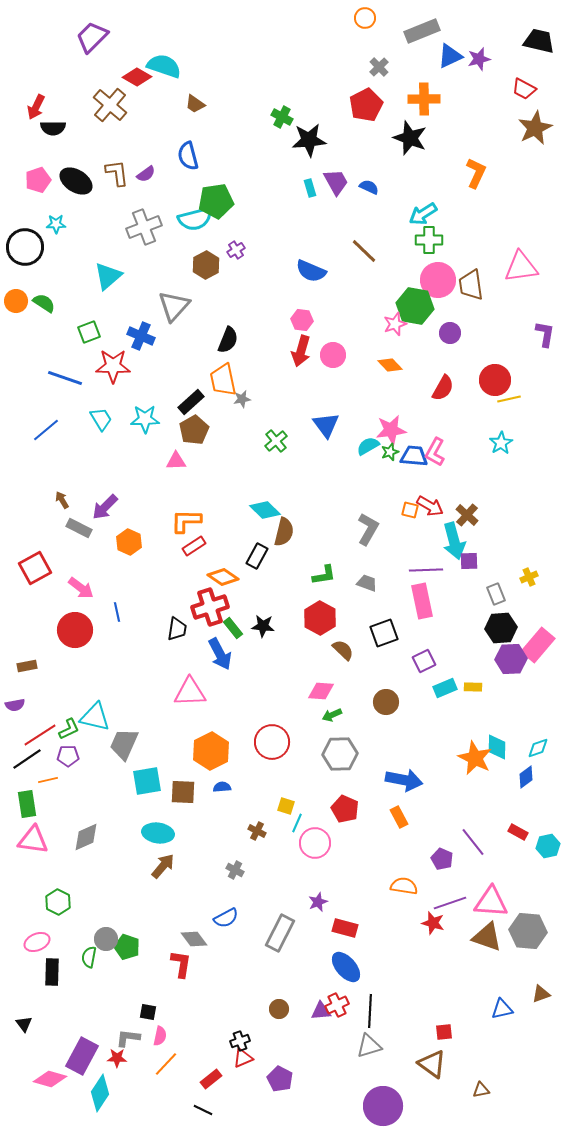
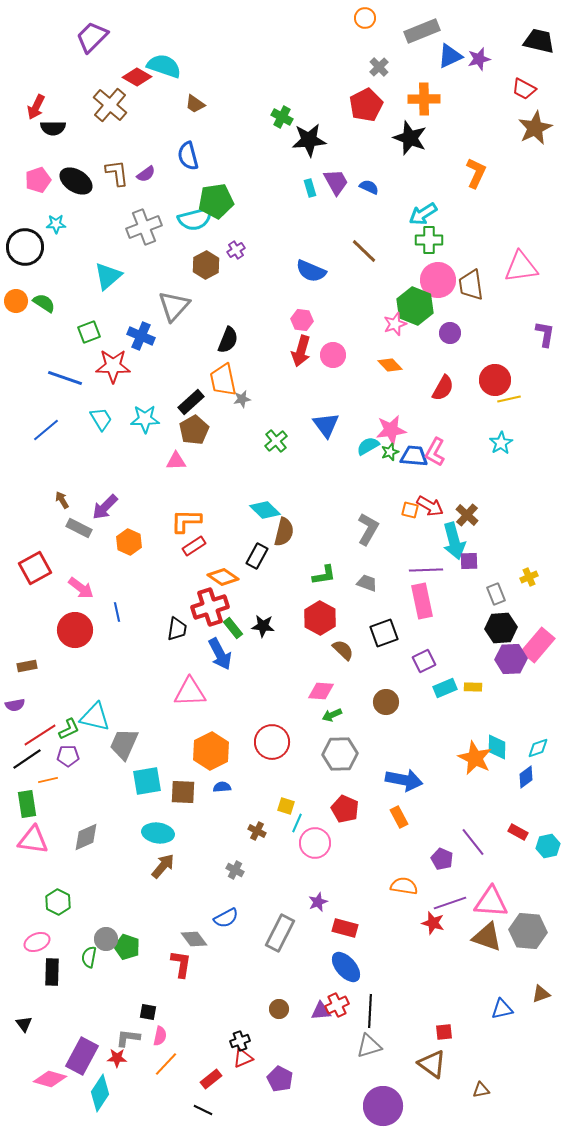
green hexagon at (415, 306): rotated 12 degrees clockwise
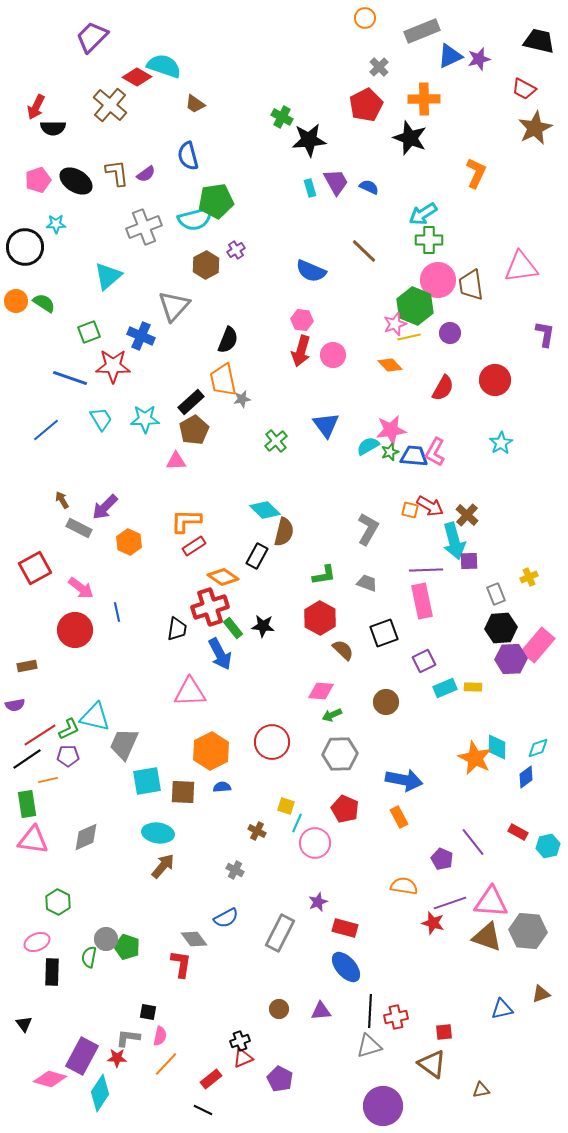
blue line at (65, 378): moved 5 px right
yellow line at (509, 399): moved 100 px left, 62 px up
red cross at (337, 1005): moved 59 px right, 12 px down; rotated 15 degrees clockwise
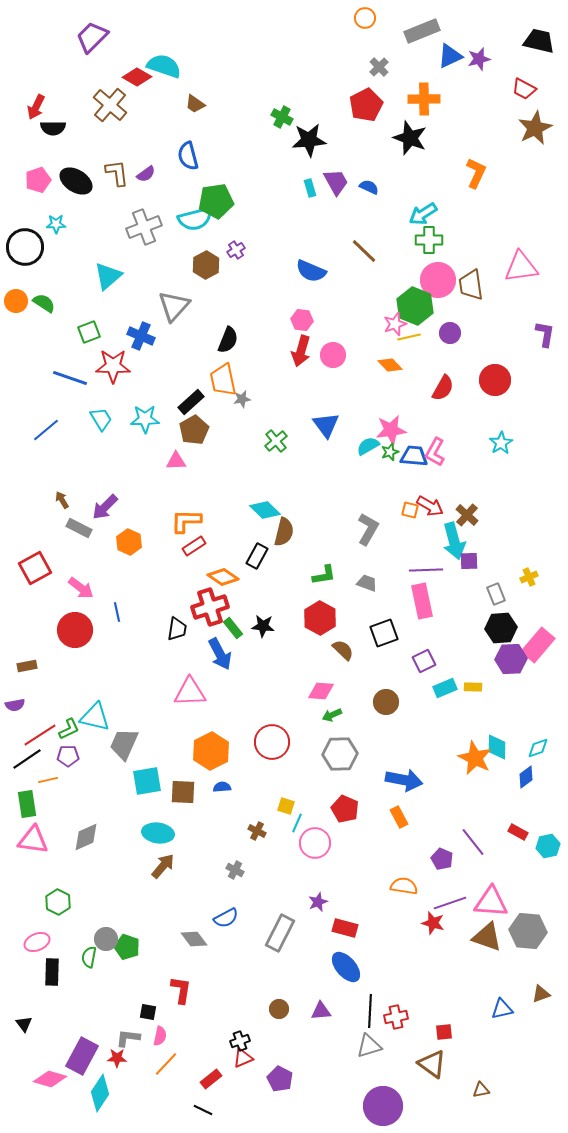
red L-shape at (181, 964): moved 26 px down
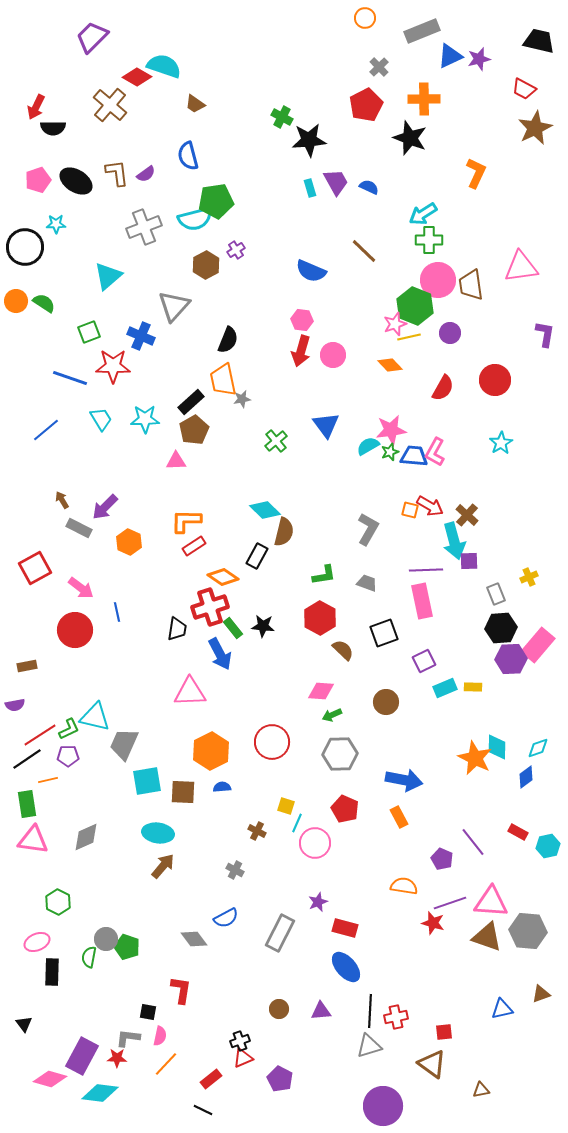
cyan diamond at (100, 1093): rotated 63 degrees clockwise
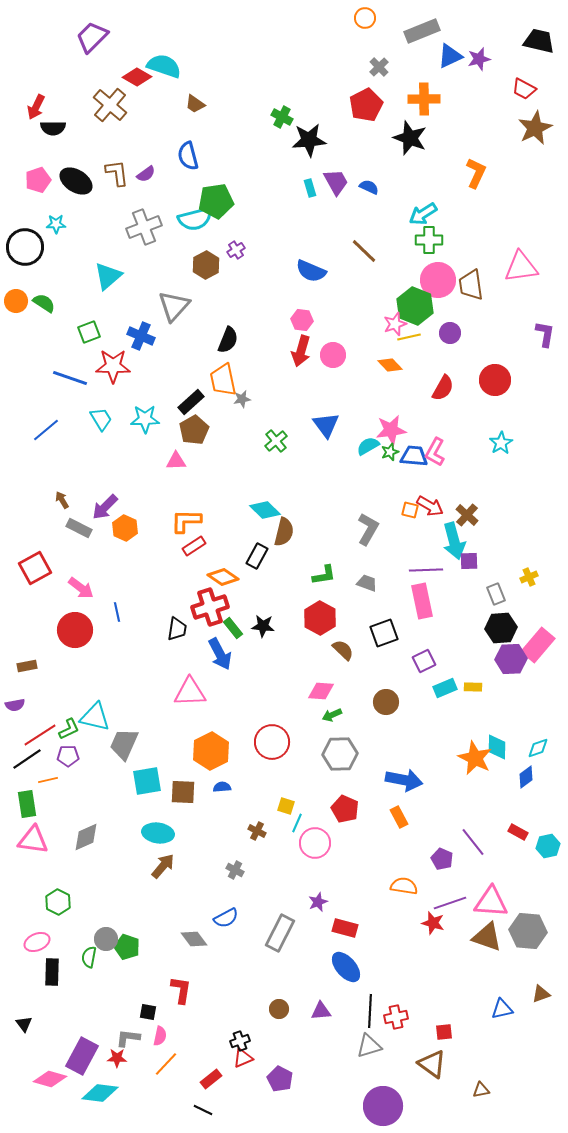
orange hexagon at (129, 542): moved 4 px left, 14 px up
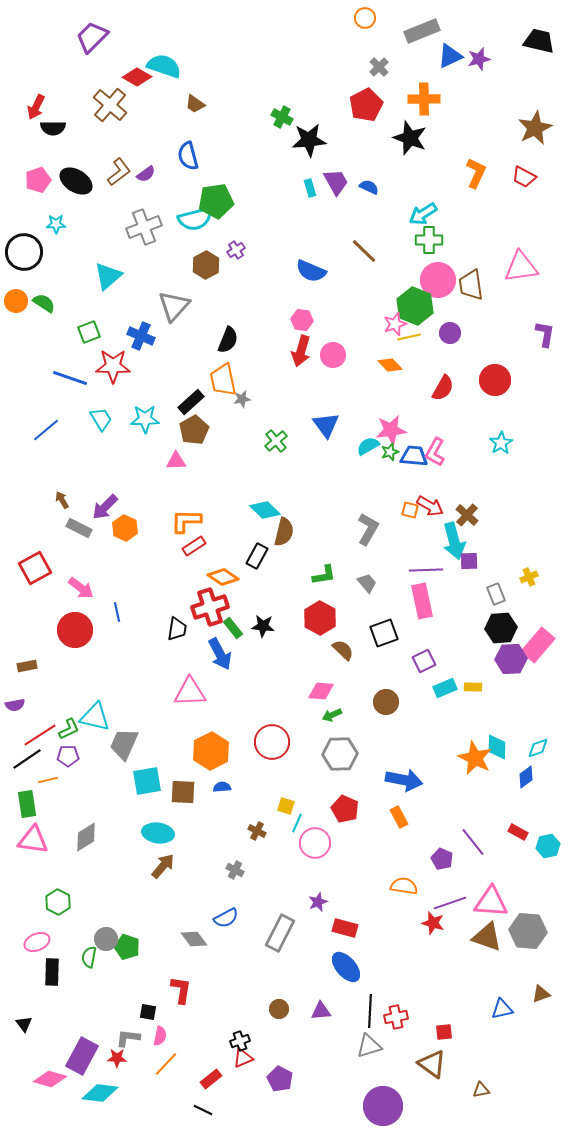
red trapezoid at (524, 89): moved 88 px down
brown L-shape at (117, 173): moved 2 px right, 1 px up; rotated 60 degrees clockwise
black circle at (25, 247): moved 1 px left, 5 px down
gray trapezoid at (367, 583): rotated 30 degrees clockwise
gray diamond at (86, 837): rotated 8 degrees counterclockwise
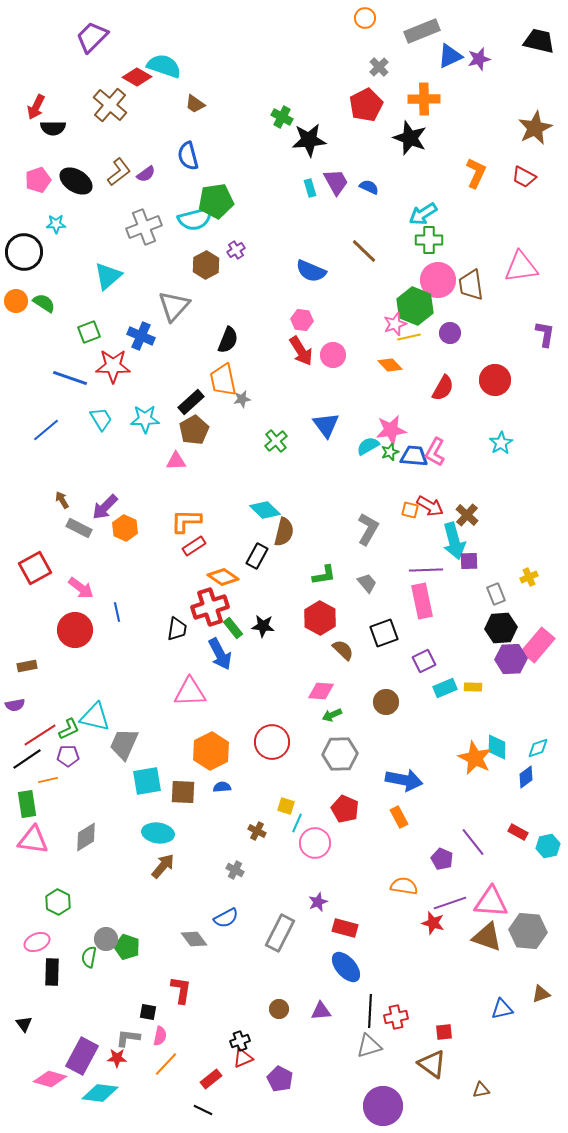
red arrow at (301, 351): rotated 48 degrees counterclockwise
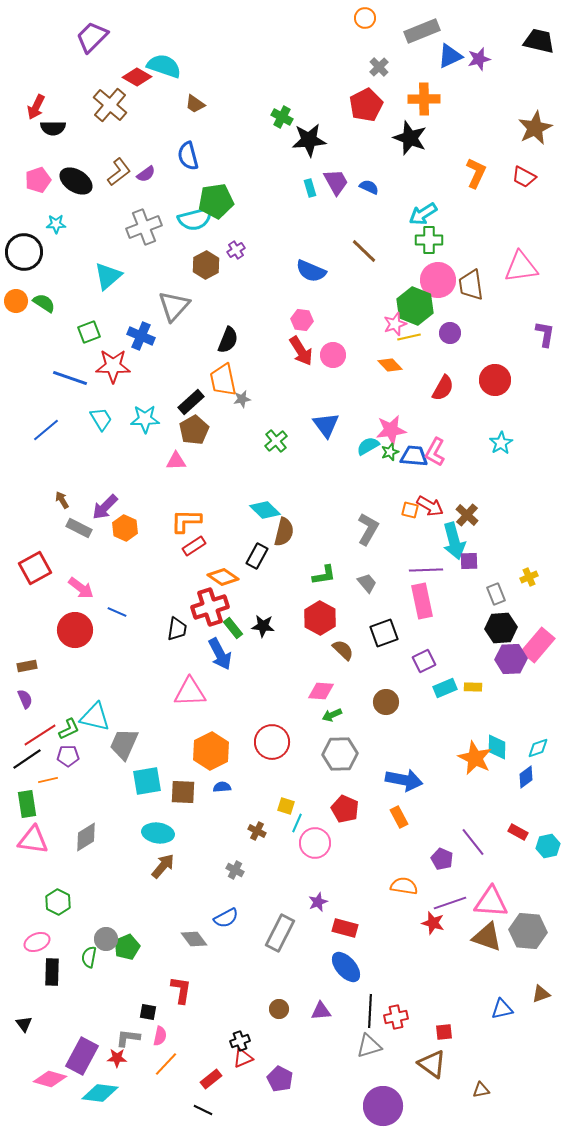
blue line at (117, 612): rotated 54 degrees counterclockwise
purple semicircle at (15, 705): moved 10 px right, 6 px up; rotated 102 degrees counterclockwise
green pentagon at (127, 947): rotated 30 degrees clockwise
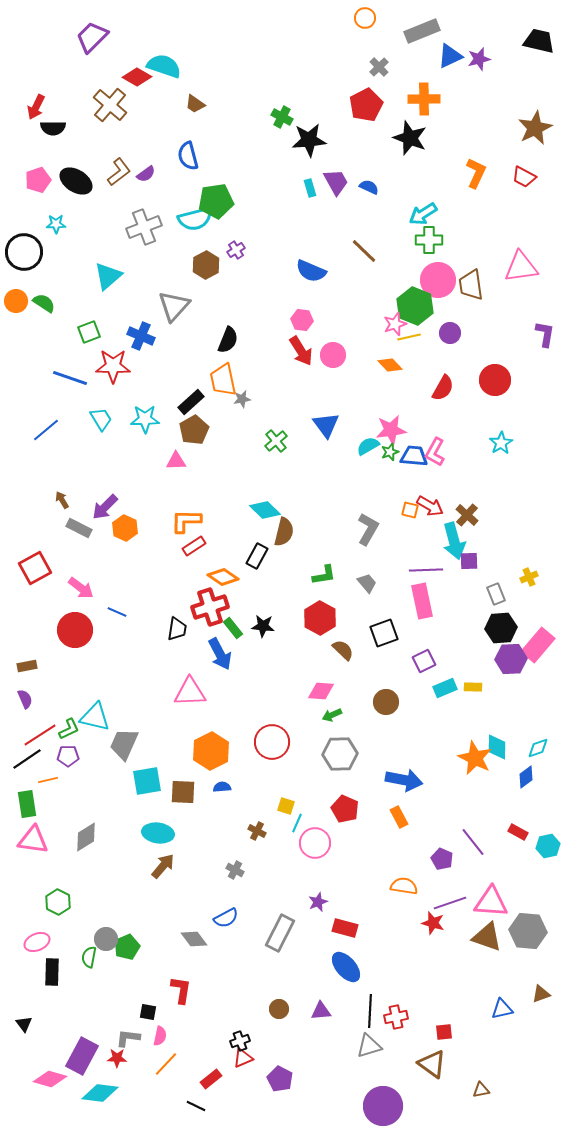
black line at (203, 1110): moved 7 px left, 4 px up
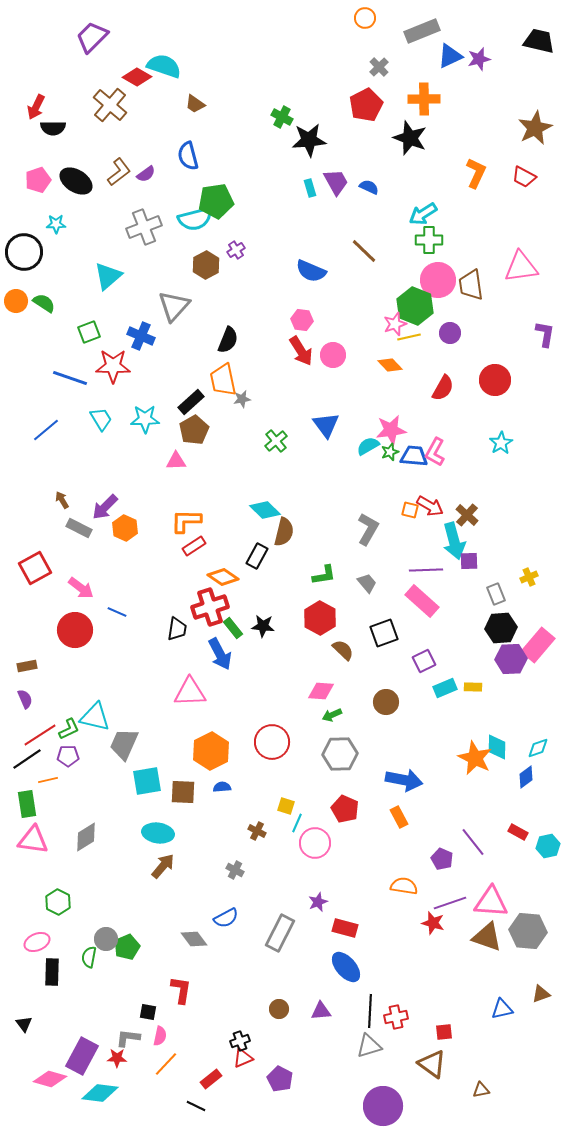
pink rectangle at (422, 601): rotated 36 degrees counterclockwise
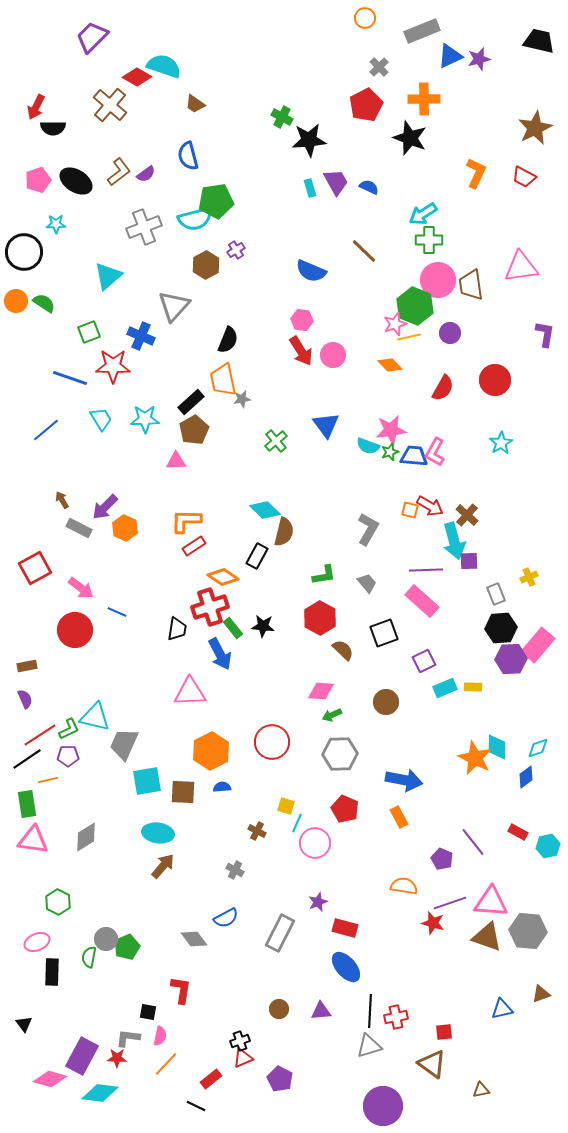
cyan semicircle at (368, 446): rotated 130 degrees counterclockwise
